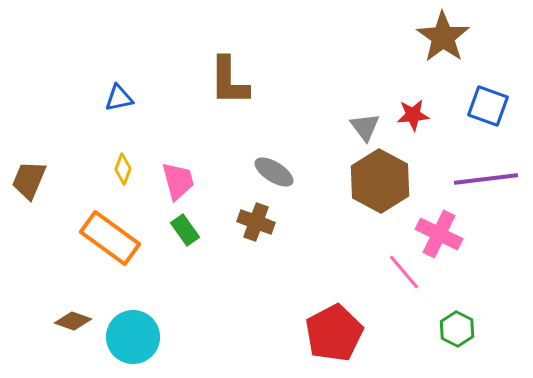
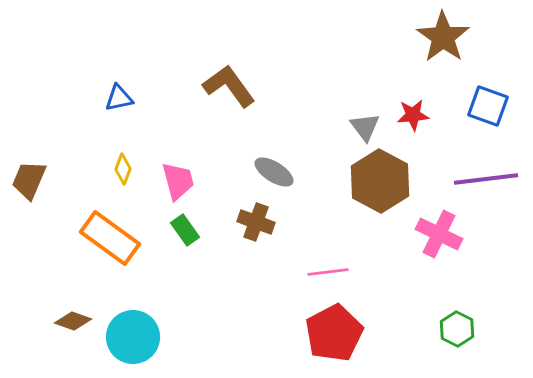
brown L-shape: moved 5 px down; rotated 144 degrees clockwise
pink line: moved 76 px left; rotated 57 degrees counterclockwise
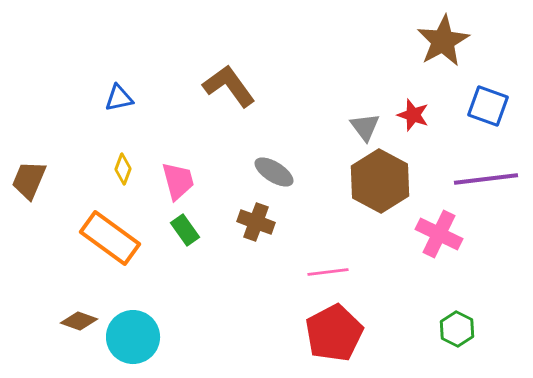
brown star: moved 4 px down; rotated 8 degrees clockwise
red star: rotated 24 degrees clockwise
brown diamond: moved 6 px right
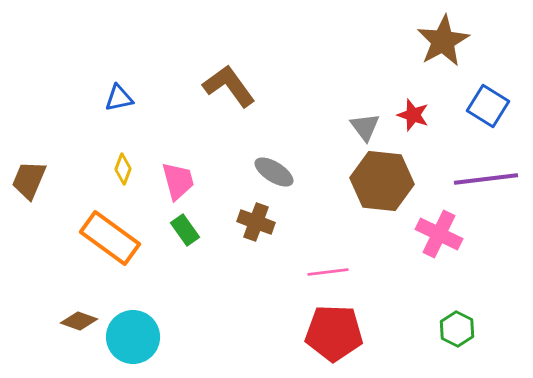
blue square: rotated 12 degrees clockwise
brown hexagon: moved 2 px right; rotated 22 degrees counterclockwise
red pentagon: rotated 30 degrees clockwise
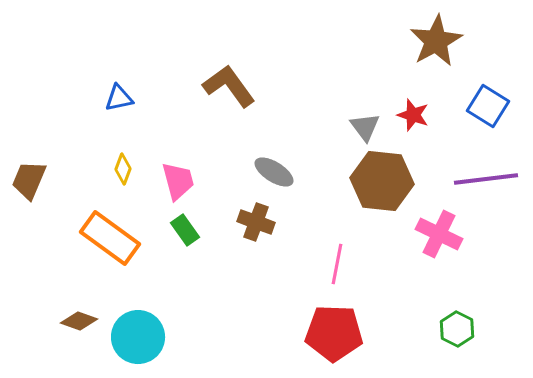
brown star: moved 7 px left
pink line: moved 9 px right, 8 px up; rotated 72 degrees counterclockwise
cyan circle: moved 5 px right
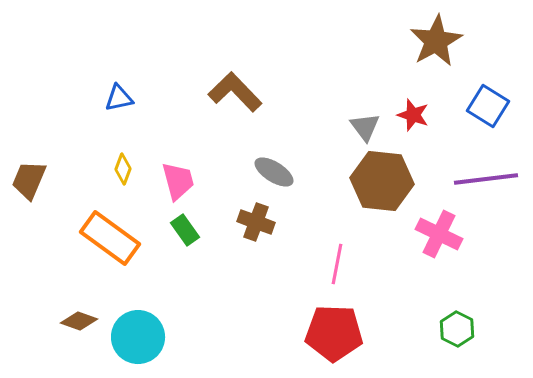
brown L-shape: moved 6 px right, 6 px down; rotated 8 degrees counterclockwise
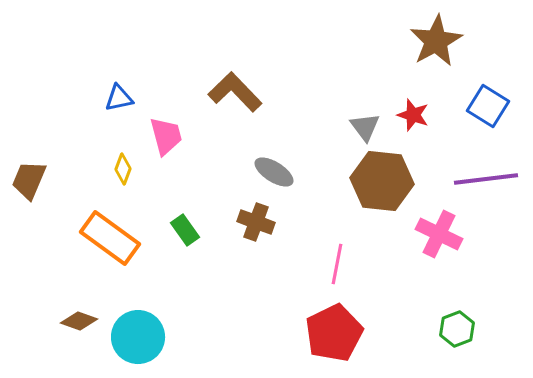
pink trapezoid: moved 12 px left, 45 px up
green hexagon: rotated 12 degrees clockwise
red pentagon: rotated 28 degrees counterclockwise
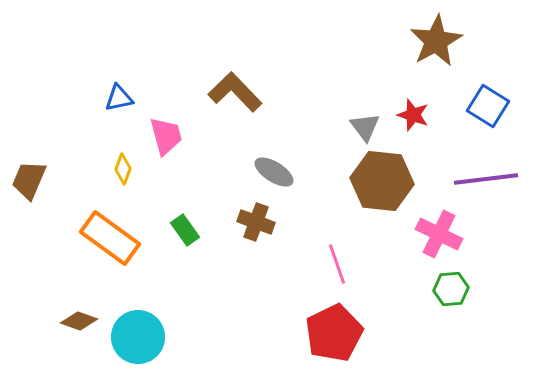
pink line: rotated 30 degrees counterclockwise
green hexagon: moved 6 px left, 40 px up; rotated 16 degrees clockwise
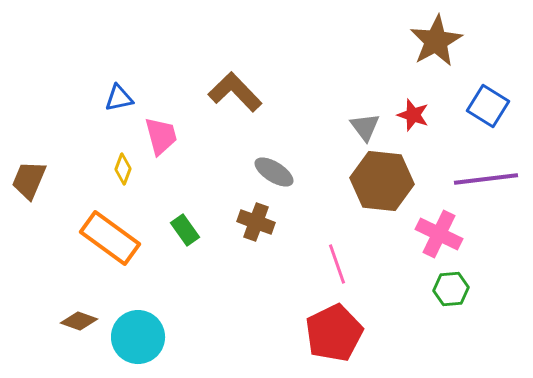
pink trapezoid: moved 5 px left
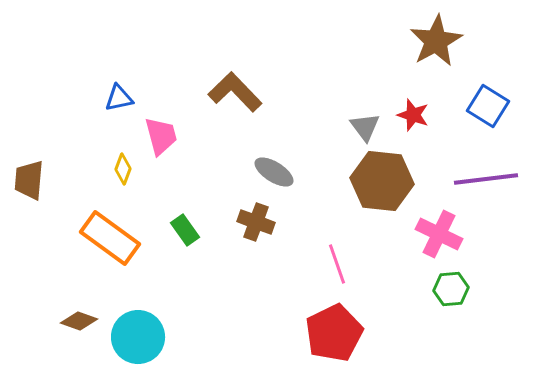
brown trapezoid: rotated 18 degrees counterclockwise
